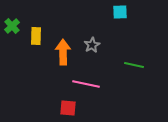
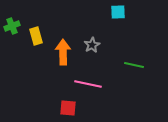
cyan square: moved 2 px left
green cross: rotated 21 degrees clockwise
yellow rectangle: rotated 18 degrees counterclockwise
pink line: moved 2 px right
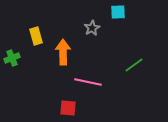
green cross: moved 32 px down
gray star: moved 17 px up
green line: rotated 48 degrees counterclockwise
pink line: moved 2 px up
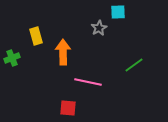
gray star: moved 7 px right
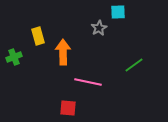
yellow rectangle: moved 2 px right
green cross: moved 2 px right, 1 px up
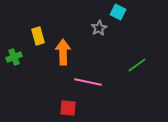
cyan square: rotated 28 degrees clockwise
green line: moved 3 px right
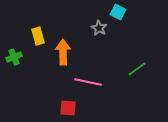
gray star: rotated 14 degrees counterclockwise
green line: moved 4 px down
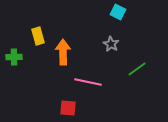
gray star: moved 12 px right, 16 px down
green cross: rotated 21 degrees clockwise
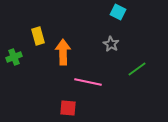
green cross: rotated 21 degrees counterclockwise
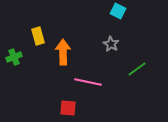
cyan square: moved 1 px up
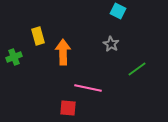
pink line: moved 6 px down
